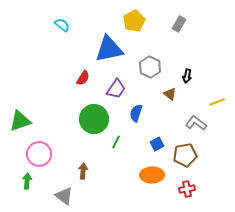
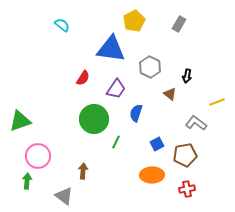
blue triangle: moved 2 px right; rotated 20 degrees clockwise
pink circle: moved 1 px left, 2 px down
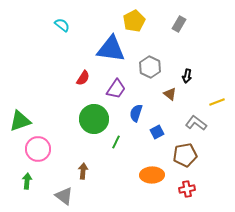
blue square: moved 12 px up
pink circle: moved 7 px up
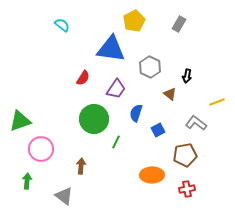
blue square: moved 1 px right, 2 px up
pink circle: moved 3 px right
brown arrow: moved 2 px left, 5 px up
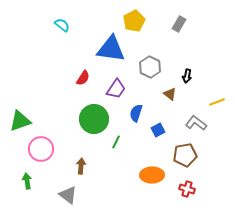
green arrow: rotated 14 degrees counterclockwise
red cross: rotated 28 degrees clockwise
gray triangle: moved 4 px right, 1 px up
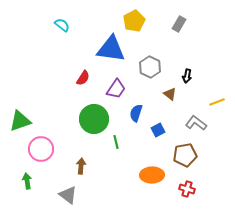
green line: rotated 40 degrees counterclockwise
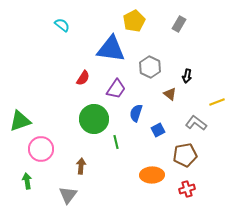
red cross: rotated 35 degrees counterclockwise
gray triangle: rotated 30 degrees clockwise
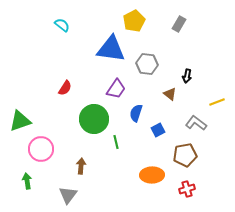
gray hexagon: moved 3 px left, 3 px up; rotated 20 degrees counterclockwise
red semicircle: moved 18 px left, 10 px down
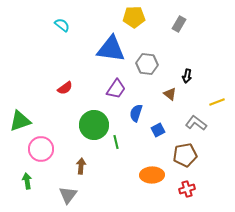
yellow pentagon: moved 4 px up; rotated 25 degrees clockwise
red semicircle: rotated 21 degrees clockwise
green circle: moved 6 px down
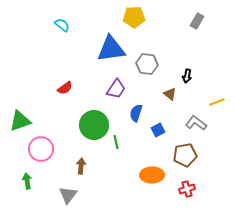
gray rectangle: moved 18 px right, 3 px up
blue triangle: rotated 16 degrees counterclockwise
